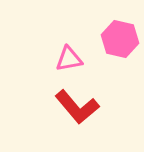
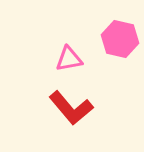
red L-shape: moved 6 px left, 1 px down
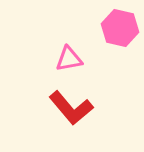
pink hexagon: moved 11 px up
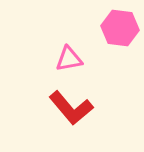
pink hexagon: rotated 6 degrees counterclockwise
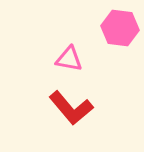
pink triangle: rotated 20 degrees clockwise
